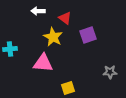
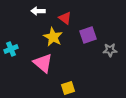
cyan cross: moved 1 px right; rotated 16 degrees counterclockwise
pink triangle: rotated 35 degrees clockwise
gray star: moved 22 px up
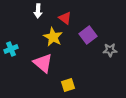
white arrow: rotated 88 degrees counterclockwise
purple square: rotated 18 degrees counterclockwise
yellow square: moved 3 px up
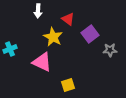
red triangle: moved 3 px right, 1 px down
purple square: moved 2 px right, 1 px up
cyan cross: moved 1 px left
pink triangle: moved 1 px left, 1 px up; rotated 15 degrees counterclockwise
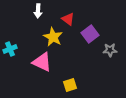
yellow square: moved 2 px right
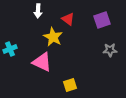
purple square: moved 12 px right, 14 px up; rotated 18 degrees clockwise
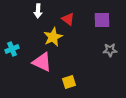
purple square: rotated 18 degrees clockwise
yellow star: rotated 18 degrees clockwise
cyan cross: moved 2 px right
yellow square: moved 1 px left, 3 px up
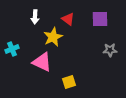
white arrow: moved 3 px left, 6 px down
purple square: moved 2 px left, 1 px up
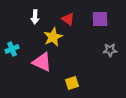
yellow square: moved 3 px right, 1 px down
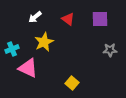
white arrow: rotated 48 degrees clockwise
yellow star: moved 9 px left, 5 px down
pink triangle: moved 14 px left, 6 px down
yellow square: rotated 32 degrees counterclockwise
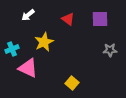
white arrow: moved 7 px left, 2 px up
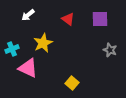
yellow star: moved 1 px left, 1 px down
gray star: rotated 24 degrees clockwise
